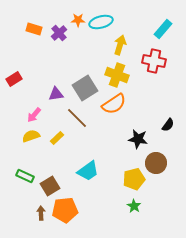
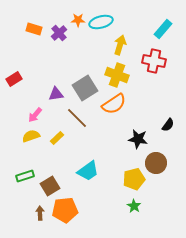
pink arrow: moved 1 px right
green rectangle: rotated 42 degrees counterclockwise
brown arrow: moved 1 px left
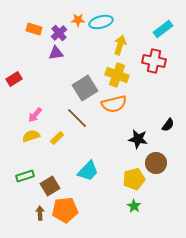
cyan rectangle: rotated 12 degrees clockwise
purple triangle: moved 41 px up
orange semicircle: rotated 20 degrees clockwise
cyan trapezoid: rotated 10 degrees counterclockwise
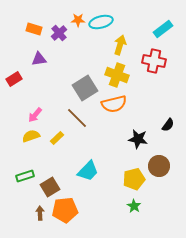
purple triangle: moved 17 px left, 6 px down
brown circle: moved 3 px right, 3 px down
brown square: moved 1 px down
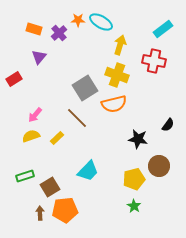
cyan ellipse: rotated 45 degrees clockwise
purple triangle: moved 2 px up; rotated 42 degrees counterclockwise
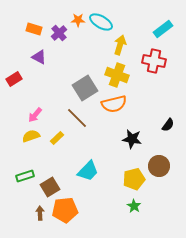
purple triangle: rotated 42 degrees counterclockwise
black star: moved 6 px left
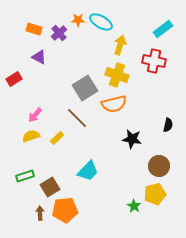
black semicircle: rotated 24 degrees counterclockwise
yellow pentagon: moved 21 px right, 15 px down
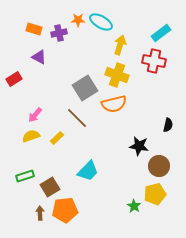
cyan rectangle: moved 2 px left, 4 px down
purple cross: rotated 28 degrees clockwise
black star: moved 7 px right, 7 px down
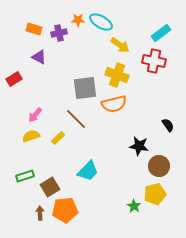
yellow arrow: rotated 108 degrees clockwise
gray square: rotated 25 degrees clockwise
brown line: moved 1 px left, 1 px down
black semicircle: rotated 48 degrees counterclockwise
yellow rectangle: moved 1 px right
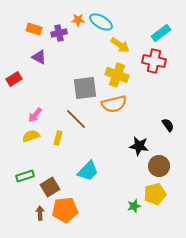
yellow rectangle: rotated 32 degrees counterclockwise
green star: rotated 24 degrees clockwise
